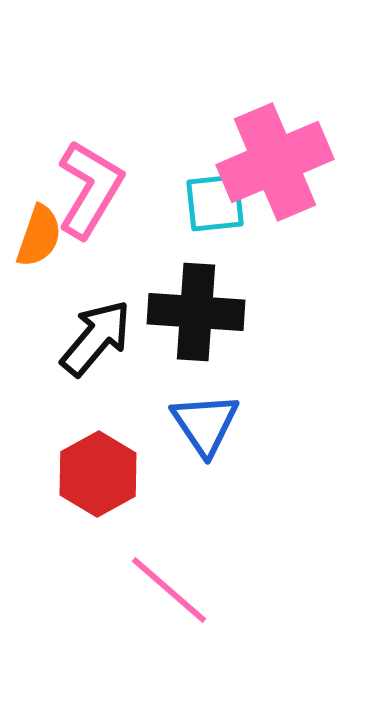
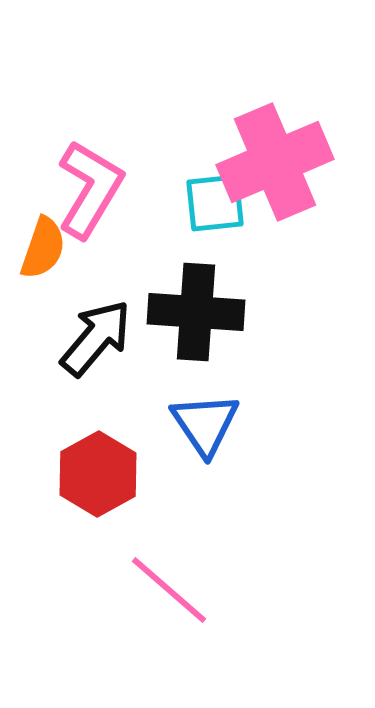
orange semicircle: moved 4 px right, 12 px down
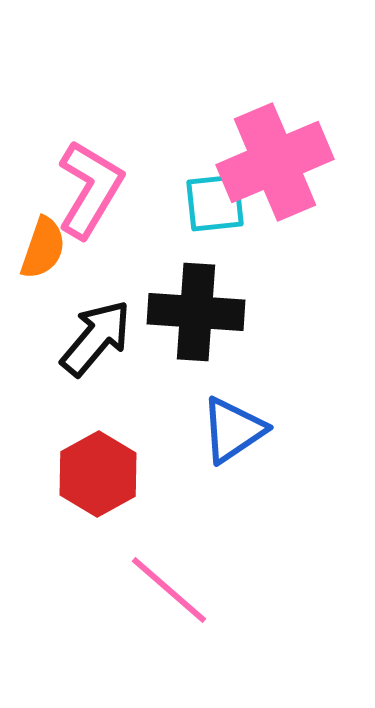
blue triangle: moved 28 px right, 6 px down; rotated 30 degrees clockwise
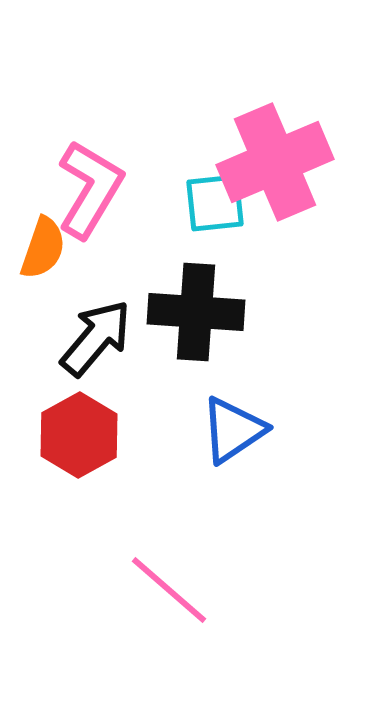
red hexagon: moved 19 px left, 39 px up
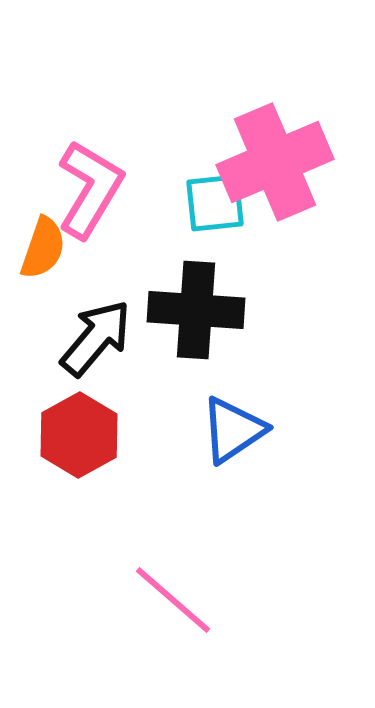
black cross: moved 2 px up
pink line: moved 4 px right, 10 px down
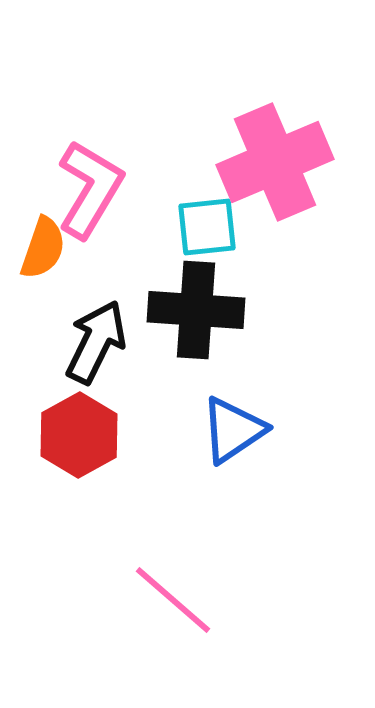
cyan square: moved 8 px left, 24 px down
black arrow: moved 4 px down; rotated 14 degrees counterclockwise
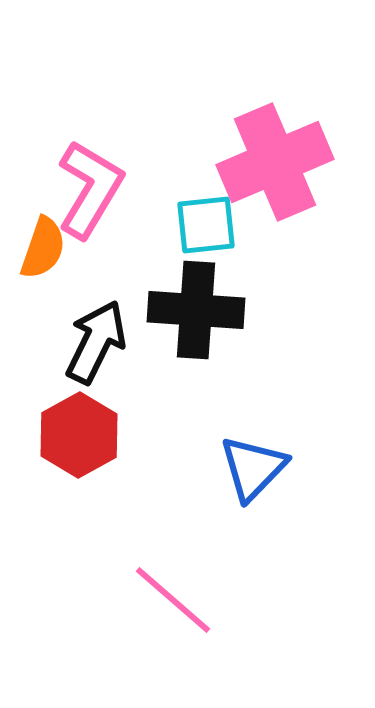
cyan square: moved 1 px left, 2 px up
blue triangle: moved 20 px right, 38 px down; rotated 12 degrees counterclockwise
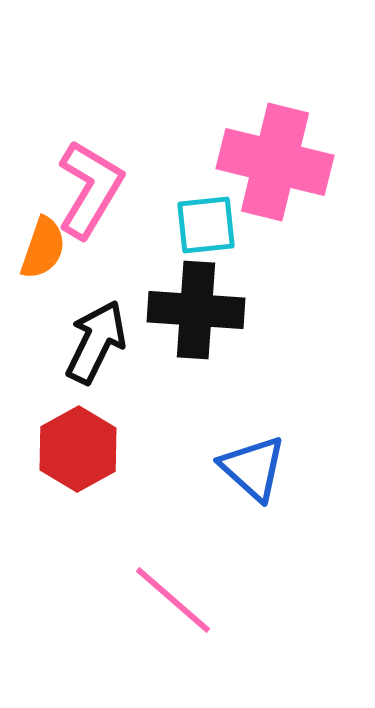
pink cross: rotated 37 degrees clockwise
red hexagon: moved 1 px left, 14 px down
blue triangle: rotated 32 degrees counterclockwise
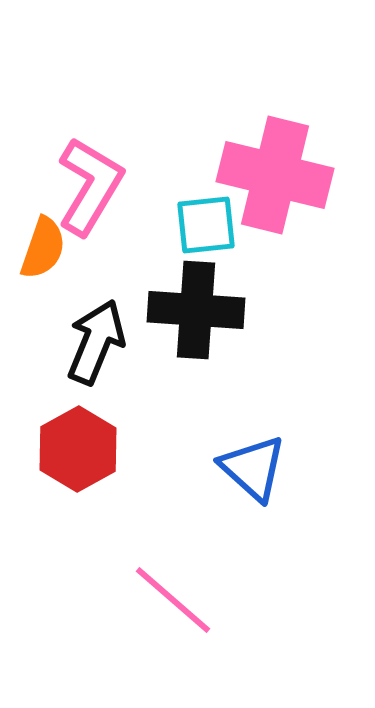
pink cross: moved 13 px down
pink L-shape: moved 3 px up
black arrow: rotated 4 degrees counterclockwise
